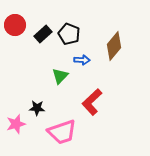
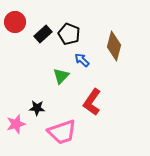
red circle: moved 3 px up
brown diamond: rotated 24 degrees counterclockwise
blue arrow: rotated 140 degrees counterclockwise
green triangle: moved 1 px right
red L-shape: rotated 12 degrees counterclockwise
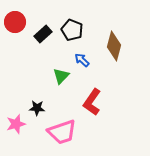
black pentagon: moved 3 px right, 4 px up
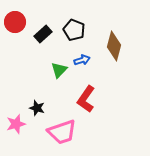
black pentagon: moved 2 px right
blue arrow: rotated 119 degrees clockwise
green triangle: moved 2 px left, 6 px up
red L-shape: moved 6 px left, 3 px up
black star: rotated 14 degrees clockwise
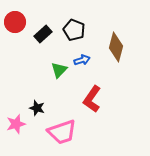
brown diamond: moved 2 px right, 1 px down
red L-shape: moved 6 px right
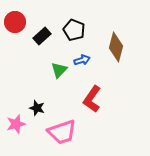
black rectangle: moved 1 px left, 2 px down
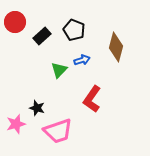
pink trapezoid: moved 4 px left, 1 px up
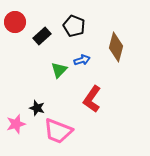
black pentagon: moved 4 px up
pink trapezoid: rotated 40 degrees clockwise
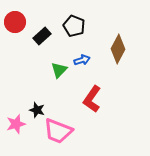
brown diamond: moved 2 px right, 2 px down; rotated 12 degrees clockwise
black star: moved 2 px down
